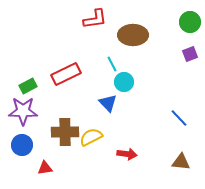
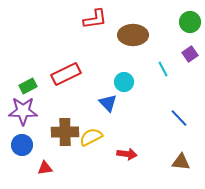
purple square: rotated 14 degrees counterclockwise
cyan line: moved 51 px right, 5 px down
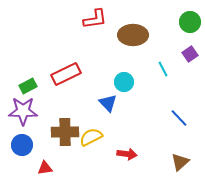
brown triangle: moved 1 px left; rotated 48 degrees counterclockwise
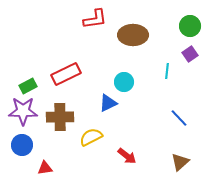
green circle: moved 4 px down
cyan line: moved 4 px right, 2 px down; rotated 35 degrees clockwise
blue triangle: rotated 48 degrees clockwise
brown cross: moved 5 px left, 15 px up
red arrow: moved 2 px down; rotated 30 degrees clockwise
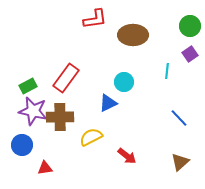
red rectangle: moved 4 px down; rotated 28 degrees counterclockwise
purple star: moved 10 px right; rotated 12 degrees clockwise
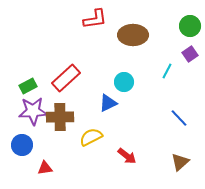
cyan line: rotated 21 degrees clockwise
red rectangle: rotated 12 degrees clockwise
purple star: rotated 16 degrees counterclockwise
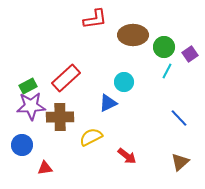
green circle: moved 26 px left, 21 px down
purple star: moved 2 px left, 5 px up
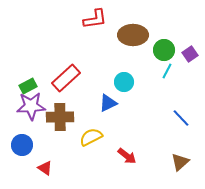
green circle: moved 3 px down
blue line: moved 2 px right
red triangle: rotated 42 degrees clockwise
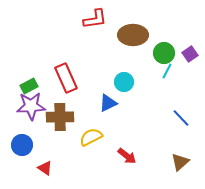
green circle: moved 3 px down
red rectangle: rotated 72 degrees counterclockwise
green rectangle: moved 1 px right
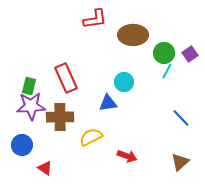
green rectangle: rotated 48 degrees counterclockwise
blue triangle: rotated 18 degrees clockwise
red arrow: rotated 18 degrees counterclockwise
